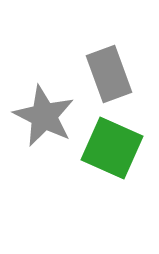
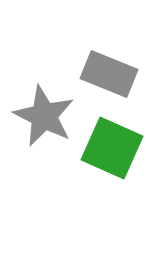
gray rectangle: rotated 48 degrees counterclockwise
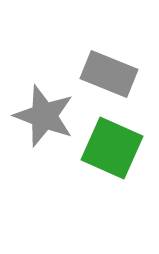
gray star: rotated 6 degrees counterclockwise
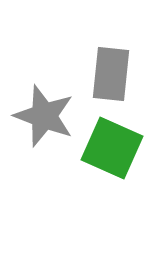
gray rectangle: moved 2 px right; rotated 74 degrees clockwise
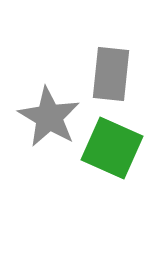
gray star: moved 5 px right, 1 px down; rotated 10 degrees clockwise
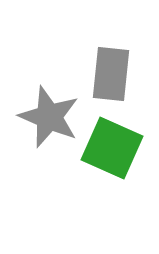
gray star: rotated 8 degrees counterclockwise
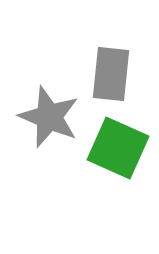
green square: moved 6 px right
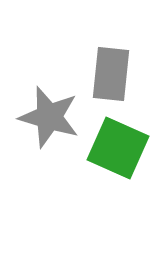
gray star: rotated 6 degrees counterclockwise
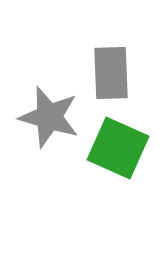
gray rectangle: moved 1 px up; rotated 8 degrees counterclockwise
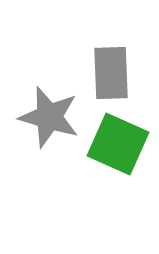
green square: moved 4 px up
